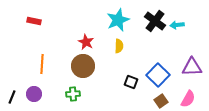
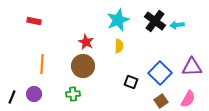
blue square: moved 2 px right, 2 px up
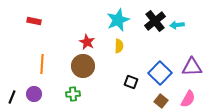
black cross: rotated 15 degrees clockwise
red star: moved 1 px right
brown square: rotated 16 degrees counterclockwise
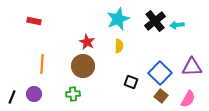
cyan star: moved 1 px up
brown square: moved 5 px up
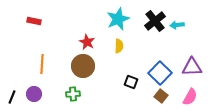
pink semicircle: moved 2 px right, 2 px up
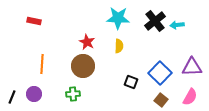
cyan star: moved 1 px up; rotated 25 degrees clockwise
brown square: moved 4 px down
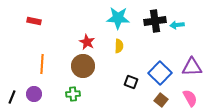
black cross: rotated 30 degrees clockwise
pink semicircle: moved 1 px down; rotated 60 degrees counterclockwise
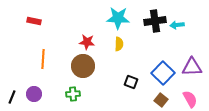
red star: rotated 21 degrees counterclockwise
yellow semicircle: moved 2 px up
orange line: moved 1 px right, 5 px up
blue square: moved 3 px right
pink semicircle: moved 1 px down
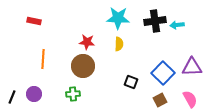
brown square: moved 1 px left; rotated 24 degrees clockwise
